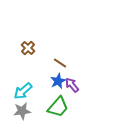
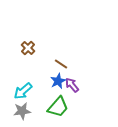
brown line: moved 1 px right, 1 px down
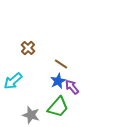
purple arrow: moved 2 px down
cyan arrow: moved 10 px left, 10 px up
gray star: moved 9 px right, 4 px down; rotated 24 degrees clockwise
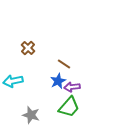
brown line: moved 3 px right
cyan arrow: rotated 30 degrees clockwise
purple arrow: rotated 56 degrees counterclockwise
green trapezoid: moved 11 px right
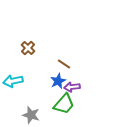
green trapezoid: moved 5 px left, 3 px up
